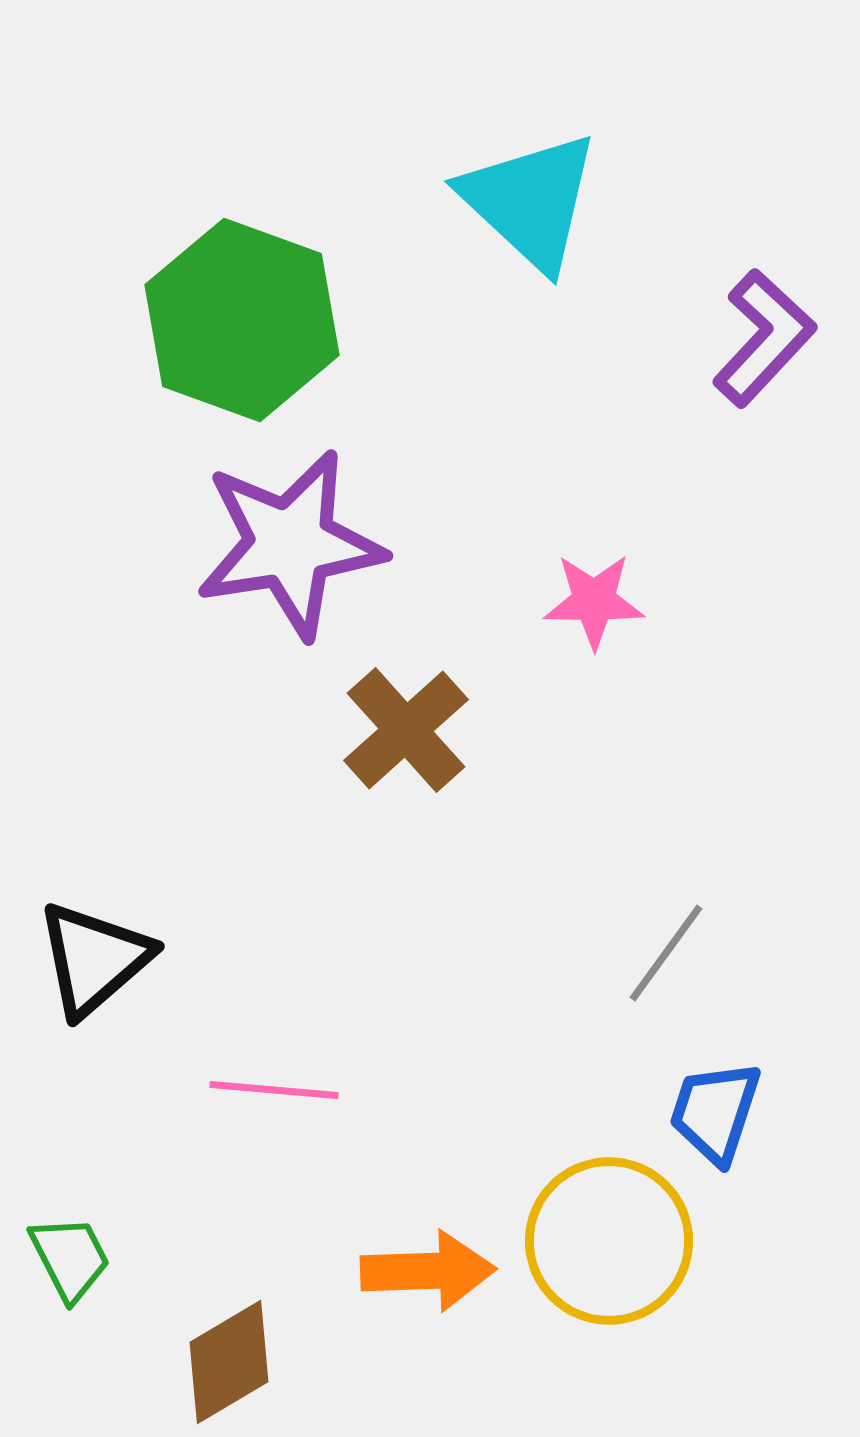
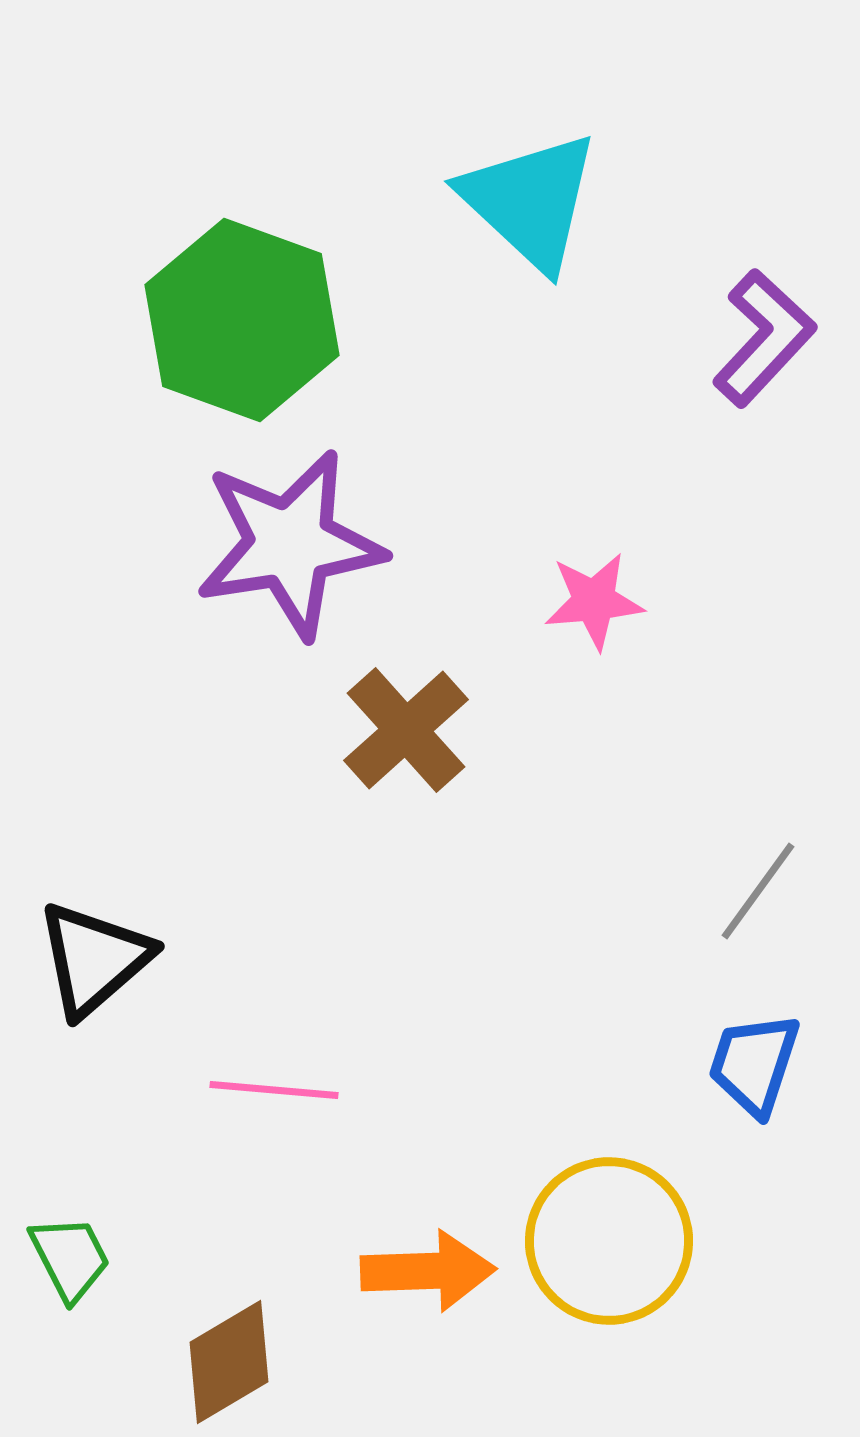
pink star: rotated 6 degrees counterclockwise
gray line: moved 92 px right, 62 px up
blue trapezoid: moved 39 px right, 48 px up
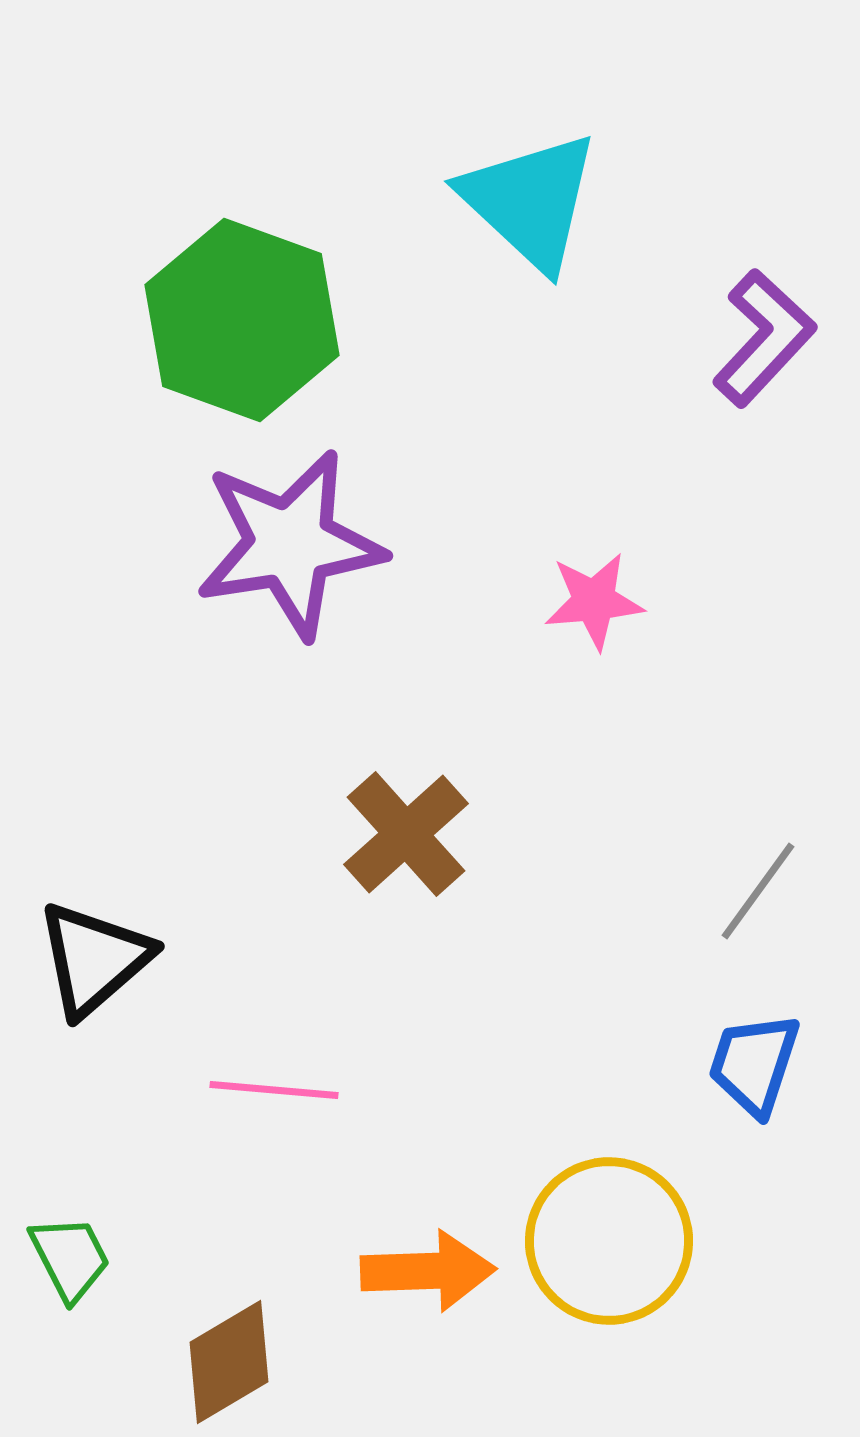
brown cross: moved 104 px down
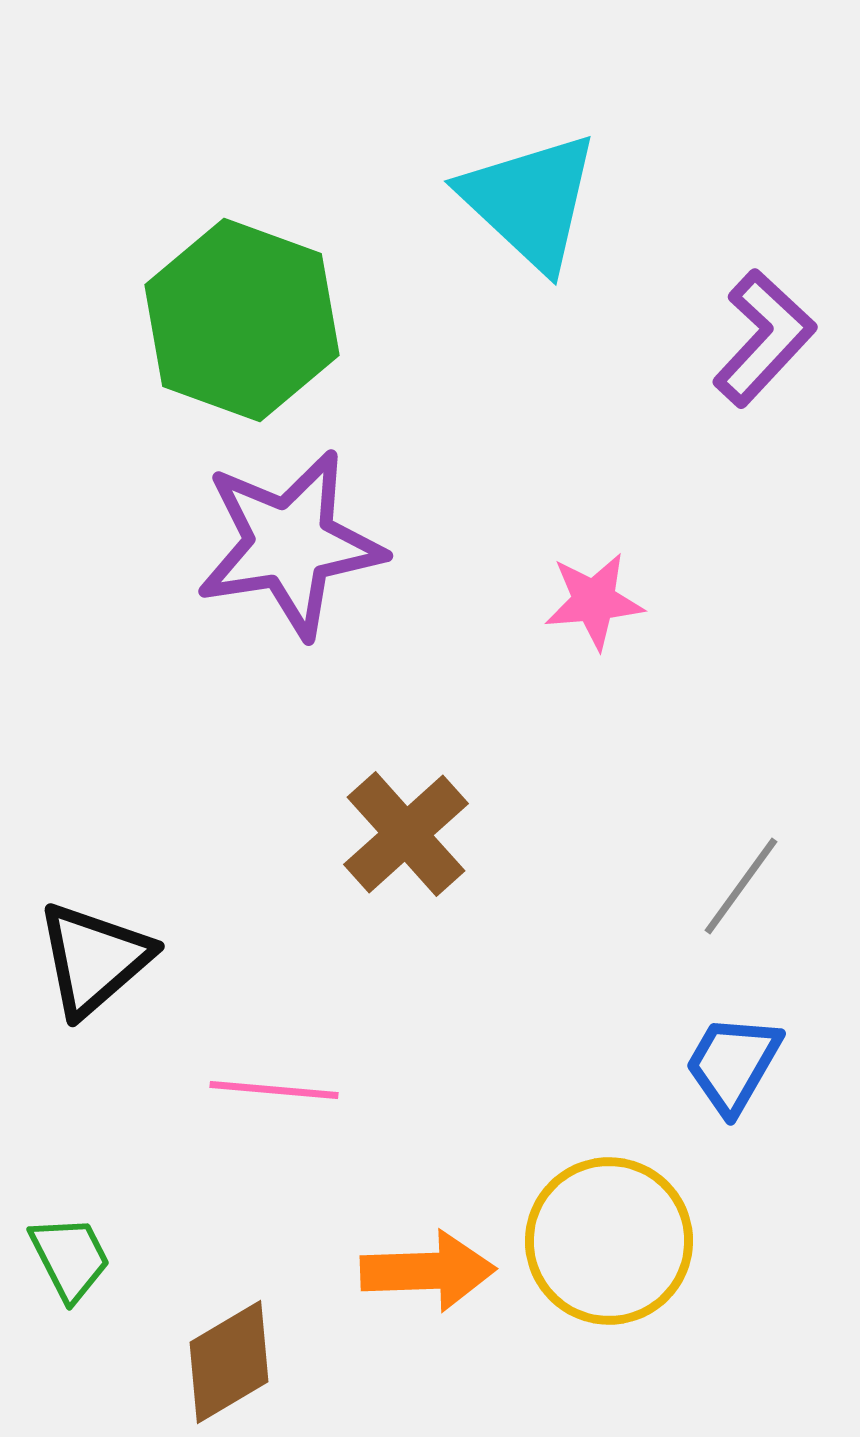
gray line: moved 17 px left, 5 px up
blue trapezoid: moved 21 px left; rotated 12 degrees clockwise
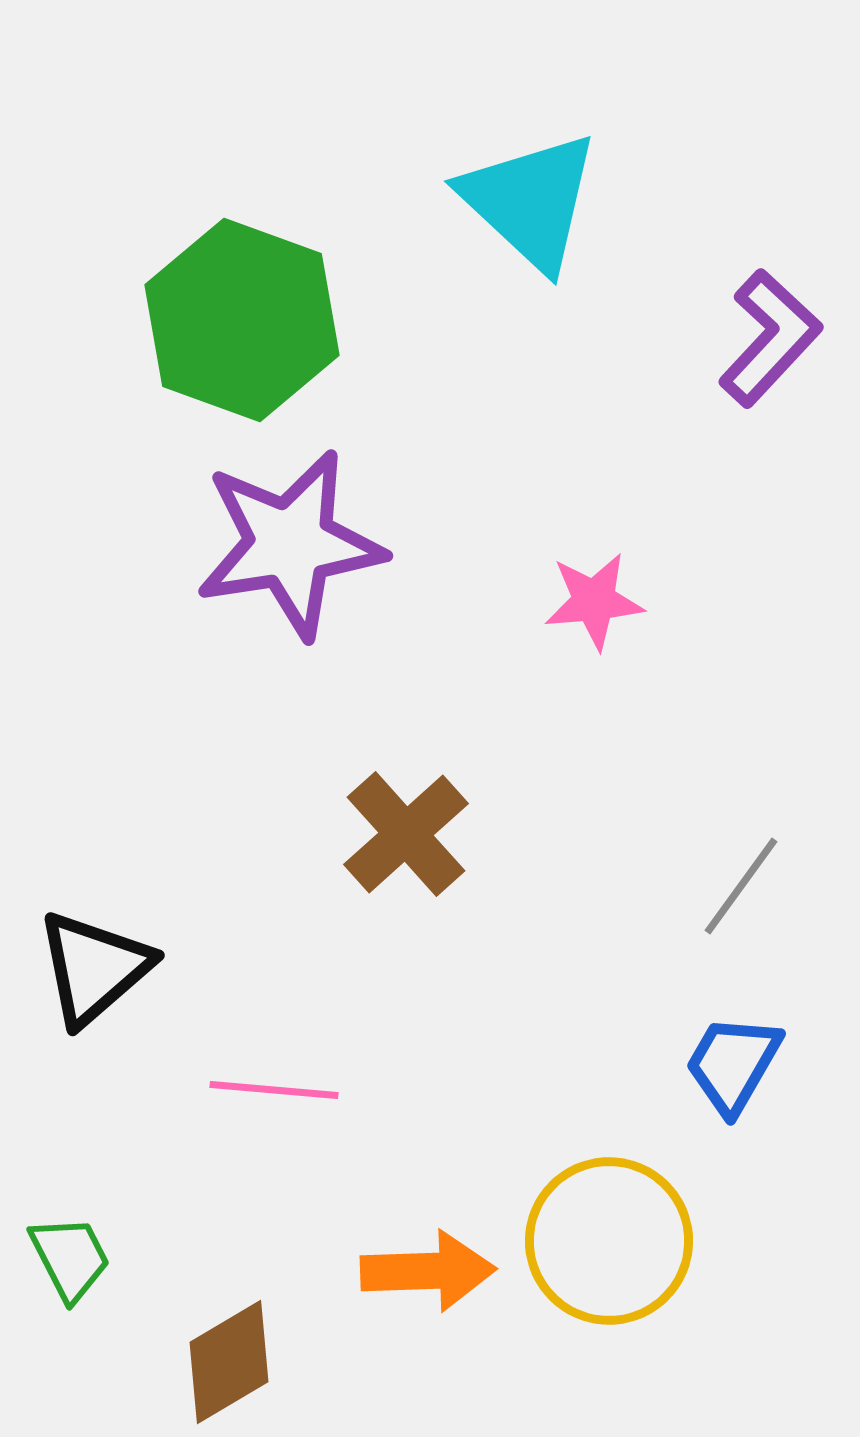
purple L-shape: moved 6 px right
black triangle: moved 9 px down
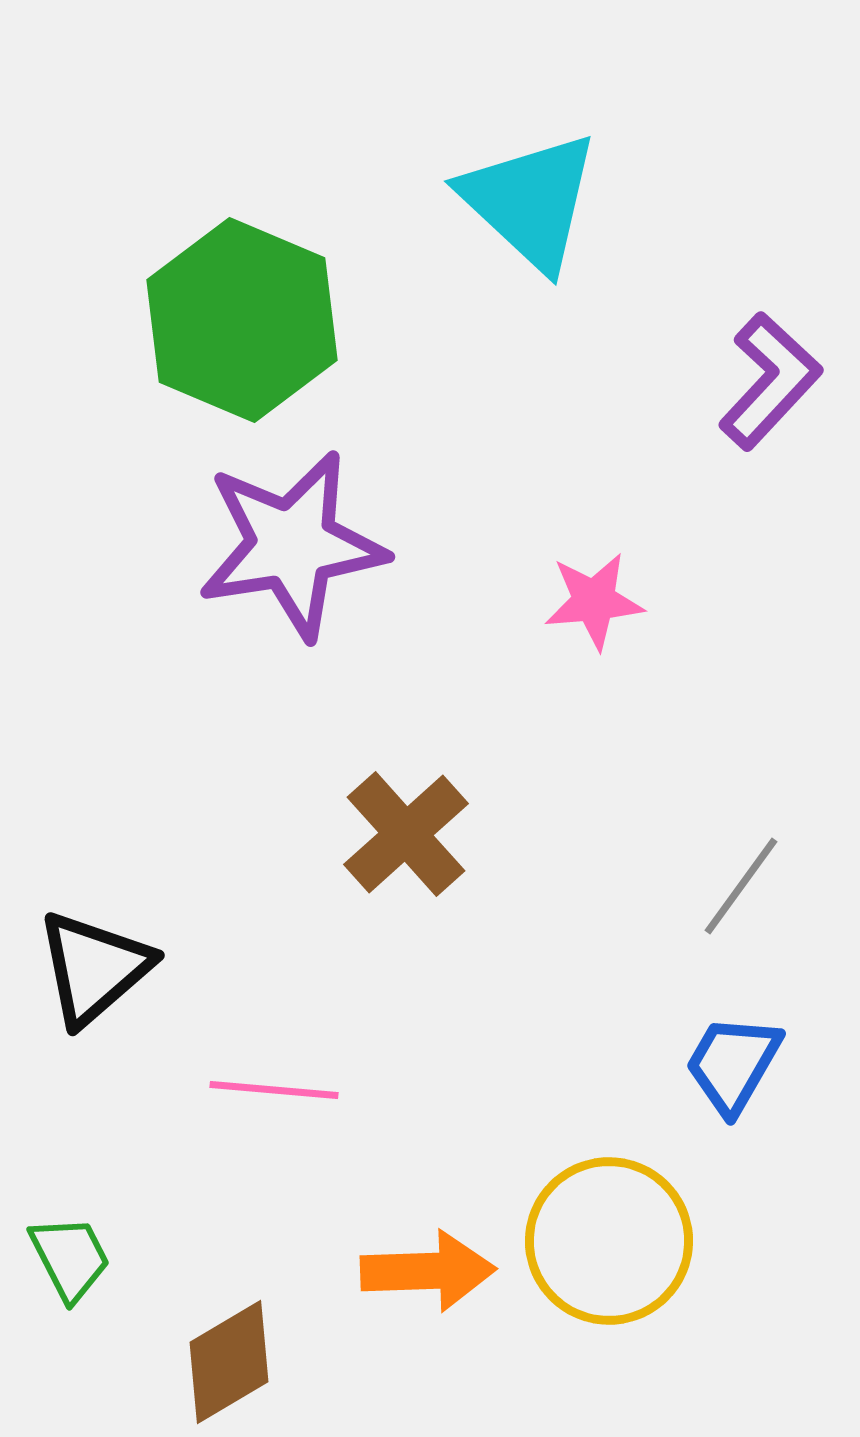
green hexagon: rotated 3 degrees clockwise
purple L-shape: moved 43 px down
purple star: moved 2 px right, 1 px down
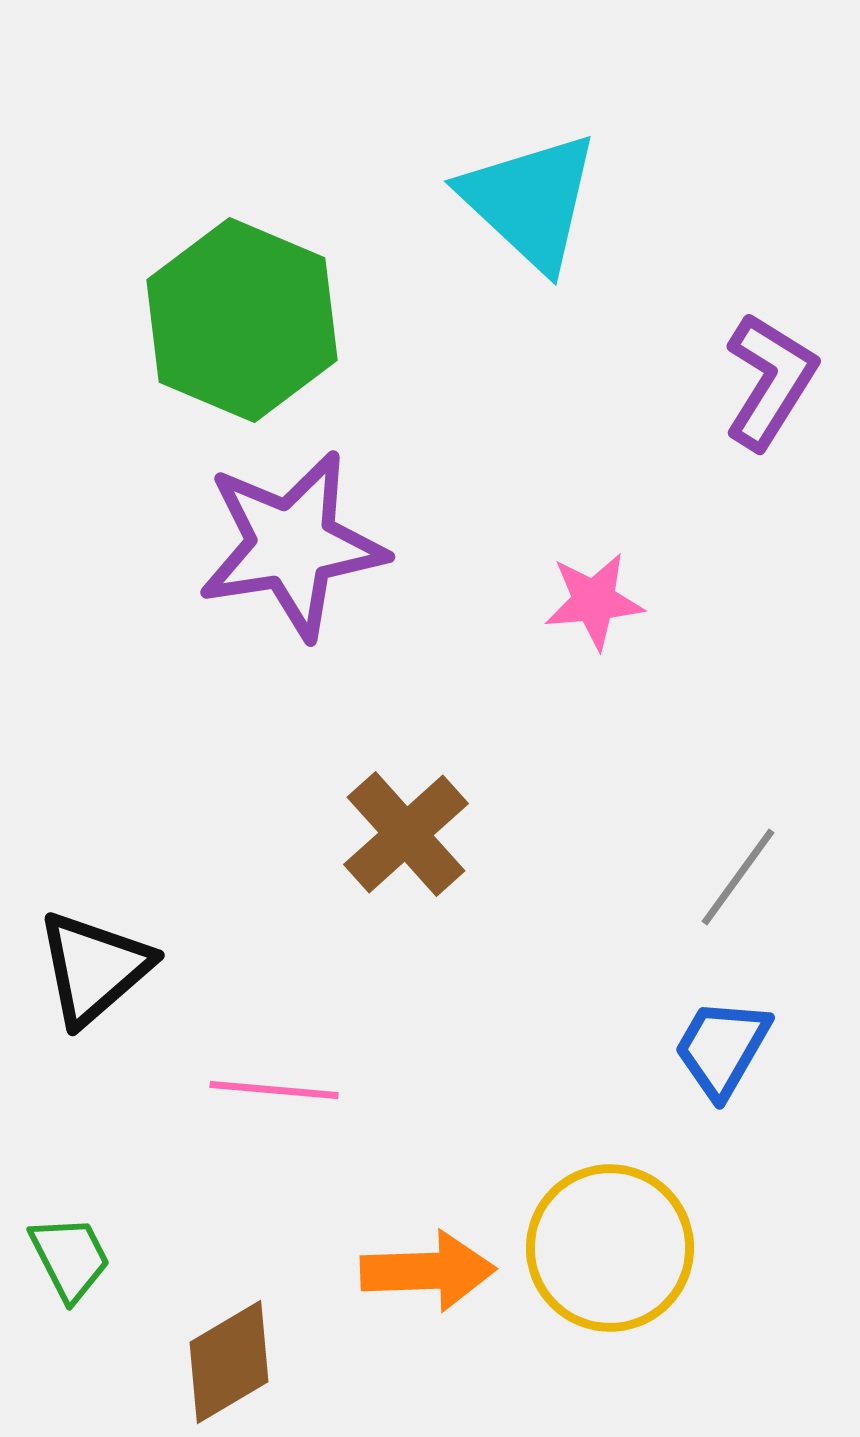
purple L-shape: rotated 11 degrees counterclockwise
gray line: moved 3 px left, 9 px up
blue trapezoid: moved 11 px left, 16 px up
yellow circle: moved 1 px right, 7 px down
